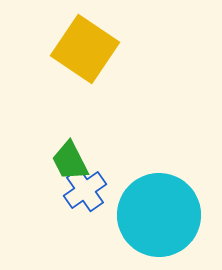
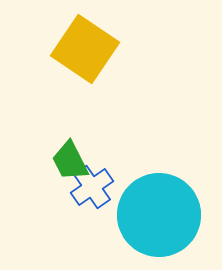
blue cross: moved 7 px right, 3 px up
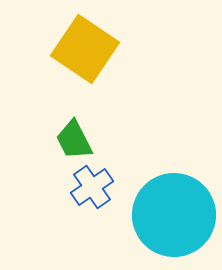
green trapezoid: moved 4 px right, 21 px up
cyan circle: moved 15 px right
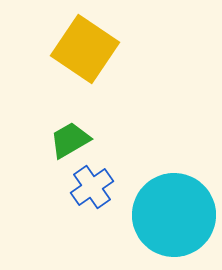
green trapezoid: moved 4 px left; rotated 87 degrees clockwise
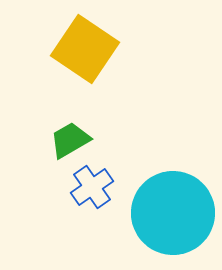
cyan circle: moved 1 px left, 2 px up
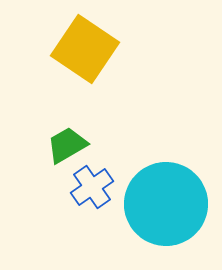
green trapezoid: moved 3 px left, 5 px down
cyan circle: moved 7 px left, 9 px up
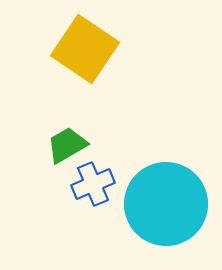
blue cross: moved 1 px right, 3 px up; rotated 12 degrees clockwise
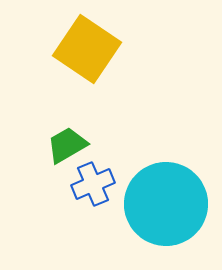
yellow square: moved 2 px right
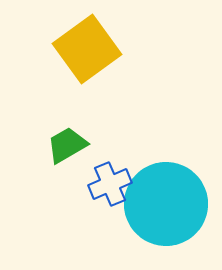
yellow square: rotated 20 degrees clockwise
blue cross: moved 17 px right
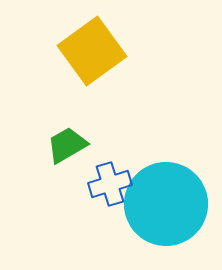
yellow square: moved 5 px right, 2 px down
blue cross: rotated 6 degrees clockwise
